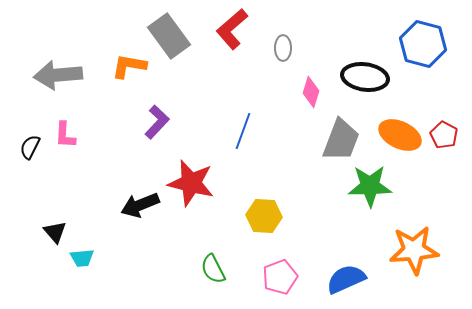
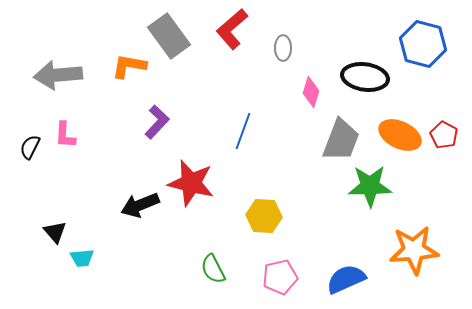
pink pentagon: rotated 8 degrees clockwise
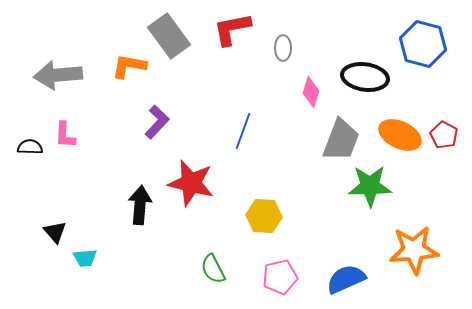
red L-shape: rotated 30 degrees clockwise
black semicircle: rotated 65 degrees clockwise
black arrow: rotated 117 degrees clockwise
cyan trapezoid: moved 3 px right
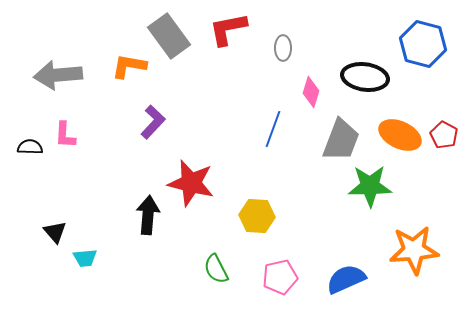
red L-shape: moved 4 px left
purple L-shape: moved 4 px left
blue line: moved 30 px right, 2 px up
black arrow: moved 8 px right, 10 px down
yellow hexagon: moved 7 px left
green semicircle: moved 3 px right
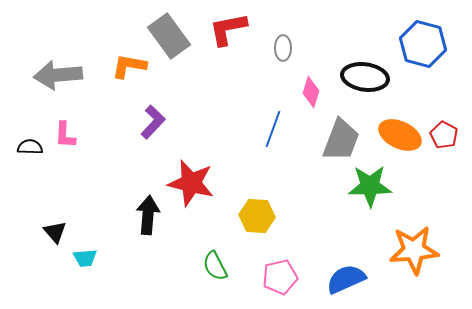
green semicircle: moved 1 px left, 3 px up
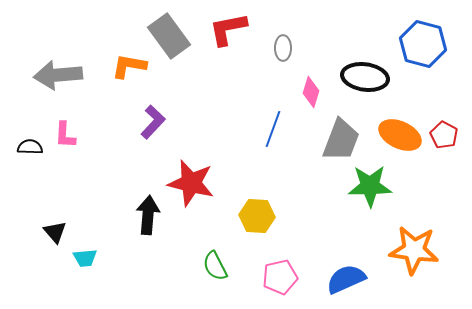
orange star: rotated 12 degrees clockwise
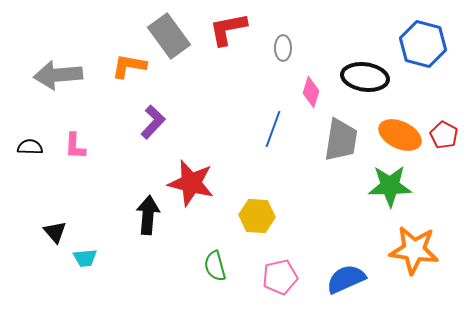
pink L-shape: moved 10 px right, 11 px down
gray trapezoid: rotated 12 degrees counterclockwise
green star: moved 20 px right
green semicircle: rotated 12 degrees clockwise
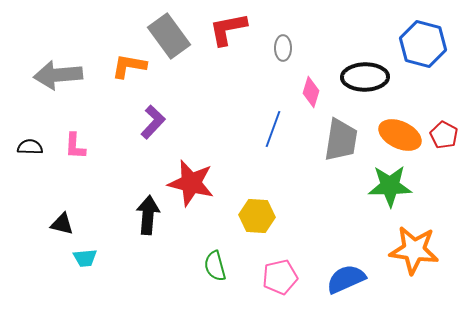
black ellipse: rotated 9 degrees counterclockwise
black triangle: moved 7 px right, 8 px up; rotated 35 degrees counterclockwise
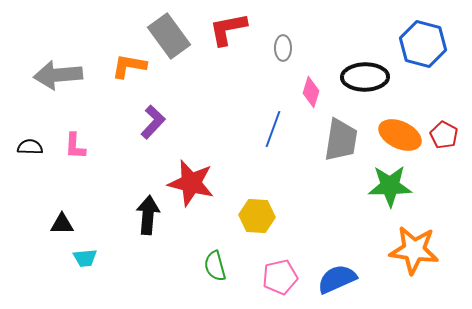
black triangle: rotated 15 degrees counterclockwise
blue semicircle: moved 9 px left
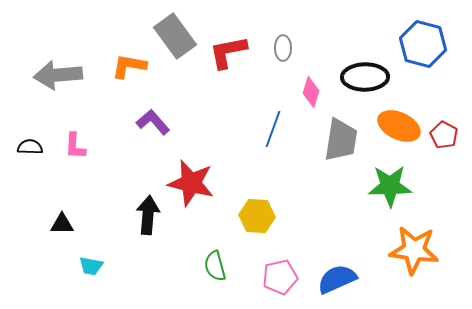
red L-shape: moved 23 px down
gray rectangle: moved 6 px right
purple L-shape: rotated 84 degrees counterclockwise
orange ellipse: moved 1 px left, 9 px up
cyan trapezoid: moved 6 px right, 8 px down; rotated 15 degrees clockwise
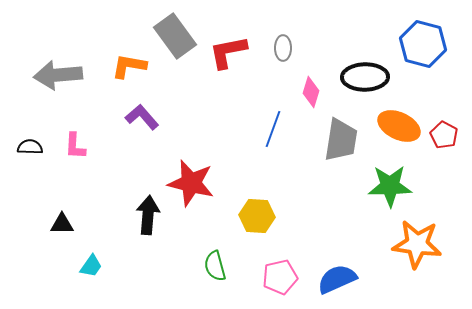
purple L-shape: moved 11 px left, 5 px up
orange star: moved 3 px right, 6 px up
cyan trapezoid: rotated 65 degrees counterclockwise
